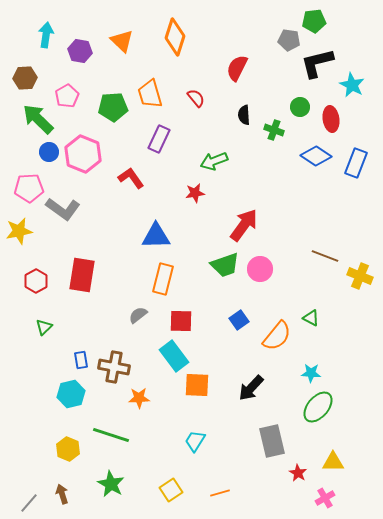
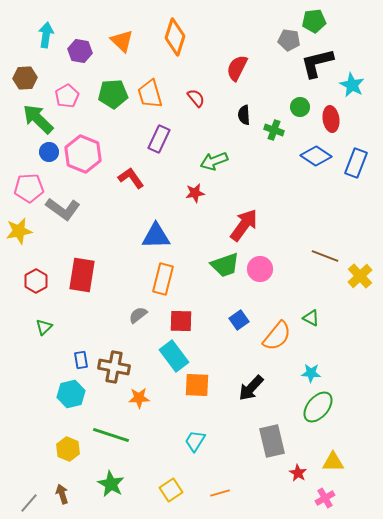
green pentagon at (113, 107): moved 13 px up
yellow cross at (360, 276): rotated 25 degrees clockwise
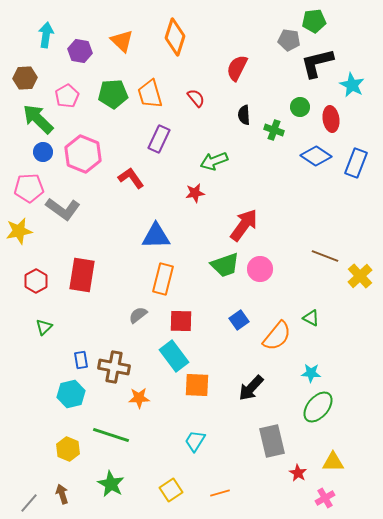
blue circle at (49, 152): moved 6 px left
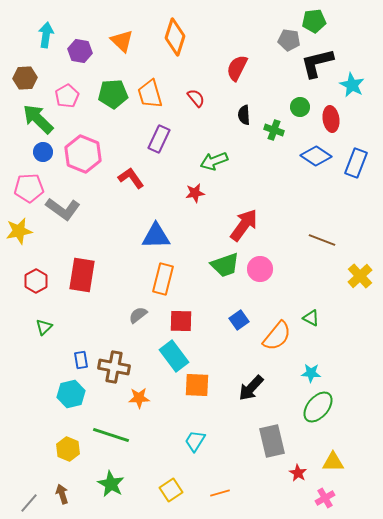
brown line at (325, 256): moved 3 px left, 16 px up
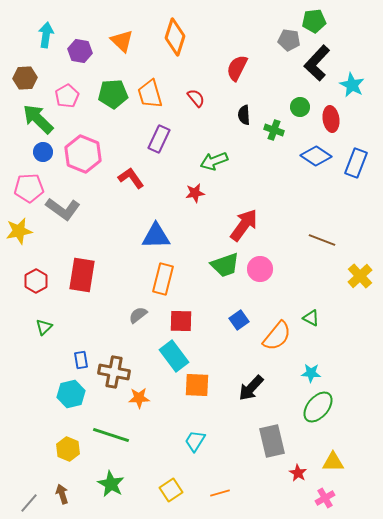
black L-shape at (317, 63): rotated 33 degrees counterclockwise
brown cross at (114, 367): moved 5 px down
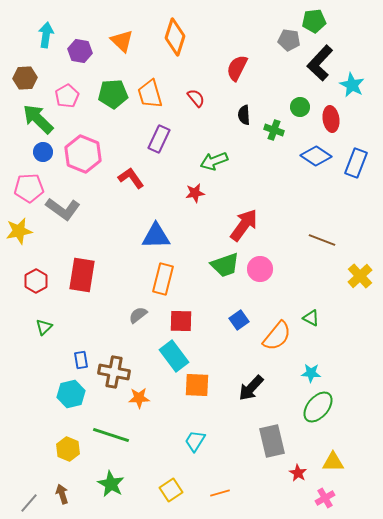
black L-shape at (317, 63): moved 3 px right
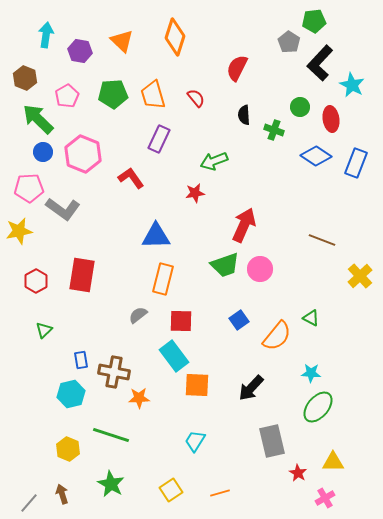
gray pentagon at (289, 40): moved 2 px down; rotated 25 degrees clockwise
brown hexagon at (25, 78): rotated 25 degrees clockwise
orange trapezoid at (150, 94): moved 3 px right, 1 px down
red arrow at (244, 225): rotated 12 degrees counterclockwise
green triangle at (44, 327): moved 3 px down
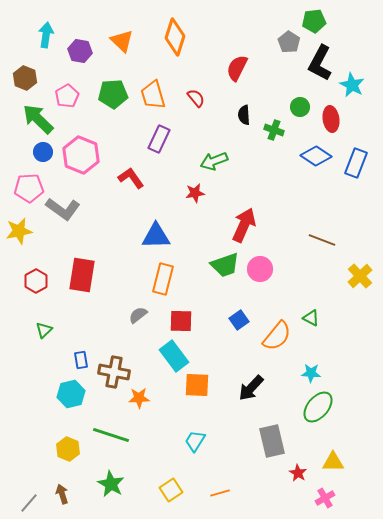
black L-shape at (320, 63): rotated 15 degrees counterclockwise
pink hexagon at (83, 154): moved 2 px left, 1 px down
